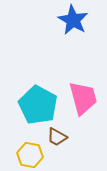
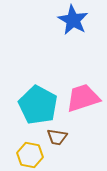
pink trapezoid: rotated 93 degrees counterclockwise
brown trapezoid: rotated 20 degrees counterclockwise
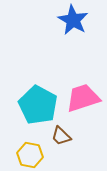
brown trapezoid: moved 4 px right, 1 px up; rotated 35 degrees clockwise
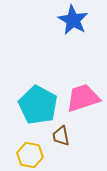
brown trapezoid: rotated 35 degrees clockwise
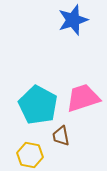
blue star: rotated 24 degrees clockwise
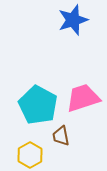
yellow hexagon: rotated 20 degrees clockwise
